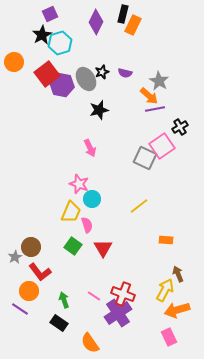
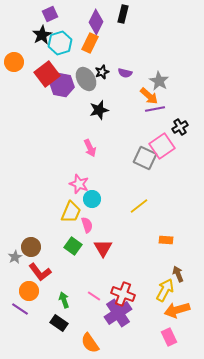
orange rectangle at (133, 25): moved 43 px left, 18 px down
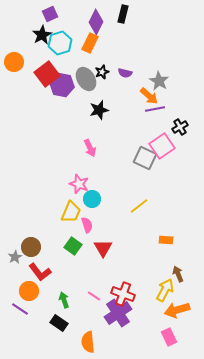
orange semicircle at (90, 343): moved 2 px left, 1 px up; rotated 30 degrees clockwise
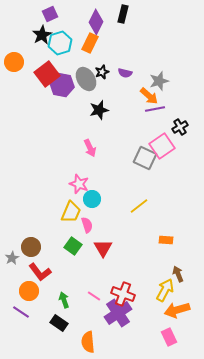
gray star at (159, 81): rotated 24 degrees clockwise
gray star at (15, 257): moved 3 px left, 1 px down
purple line at (20, 309): moved 1 px right, 3 px down
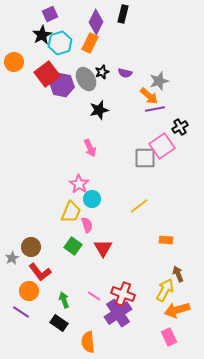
gray square at (145, 158): rotated 25 degrees counterclockwise
pink star at (79, 184): rotated 12 degrees clockwise
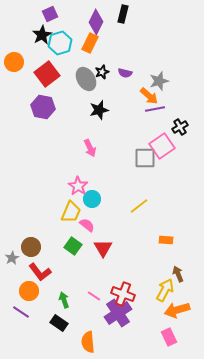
purple hexagon at (62, 85): moved 19 px left, 22 px down
pink star at (79, 184): moved 1 px left, 2 px down
pink semicircle at (87, 225): rotated 35 degrees counterclockwise
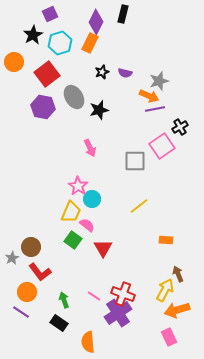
black star at (42, 35): moved 9 px left
gray ellipse at (86, 79): moved 12 px left, 18 px down
orange arrow at (149, 96): rotated 18 degrees counterclockwise
gray square at (145, 158): moved 10 px left, 3 px down
green square at (73, 246): moved 6 px up
orange circle at (29, 291): moved 2 px left, 1 px down
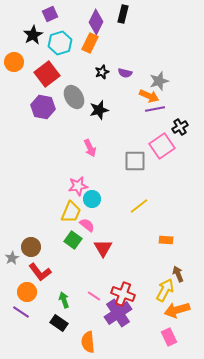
pink star at (78, 186): rotated 30 degrees clockwise
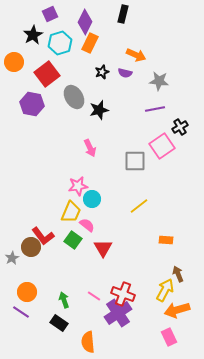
purple diamond at (96, 22): moved 11 px left
gray star at (159, 81): rotated 24 degrees clockwise
orange arrow at (149, 96): moved 13 px left, 41 px up
purple hexagon at (43, 107): moved 11 px left, 3 px up
red L-shape at (40, 272): moved 3 px right, 36 px up
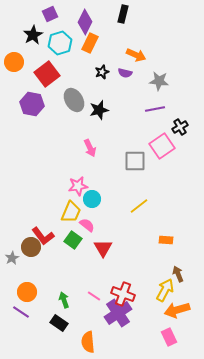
gray ellipse at (74, 97): moved 3 px down
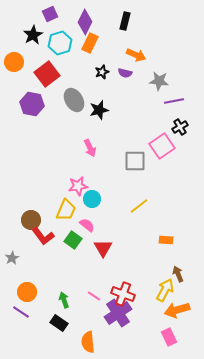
black rectangle at (123, 14): moved 2 px right, 7 px down
purple line at (155, 109): moved 19 px right, 8 px up
yellow trapezoid at (71, 212): moved 5 px left, 2 px up
brown circle at (31, 247): moved 27 px up
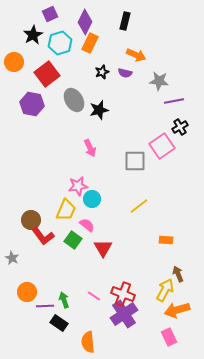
gray star at (12, 258): rotated 16 degrees counterclockwise
purple line at (21, 312): moved 24 px right, 6 px up; rotated 36 degrees counterclockwise
purple cross at (118, 313): moved 6 px right, 1 px down
